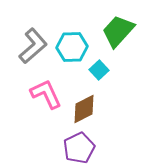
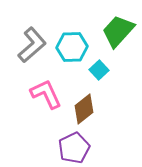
gray L-shape: moved 1 px left, 1 px up
brown diamond: rotated 12 degrees counterclockwise
purple pentagon: moved 5 px left
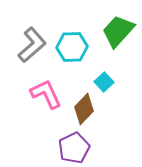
cyan square: moved 5 px right, 12 px down
brown diamond: rotated 8 degrees counterclockwise
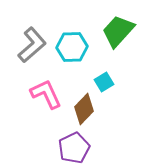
cyan square: rotated 12 degrees clockwise
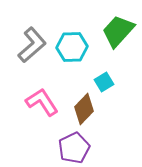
pink L-shape: moved 4 px left, 8 px down; rotated 8 degrees counterclockwise
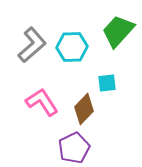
cyan square: moved 3 px right, 1 px down; rotated 24 degrees clockwise
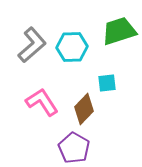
green trapezoid: moved 1 px right; rotated 30 degrees clockwise
purple pentagon: rotated 16 degrees counterclockwise
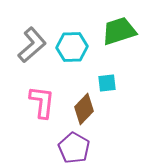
pink L-shape: rotated 40 degrees clockwise
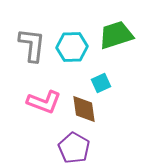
green trapezoid: moved 3 px left, 4 px down
gray L-shape: rotated 42 degrees counterclockwise
cyan square: moved 6 px left; rotated 18 degrees counterclockwise
pink L-shape: moved 2 px right; rotated 104 degrees clockwise
brown diamond: rotated 52 degrees counterclockwise
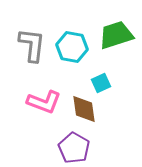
cyan hexagon: rotated 12 degrees clockwise
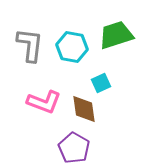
gray L-shape: moved 2 px left
